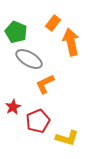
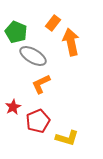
gray ellipse: moved 4 px right, 3 px up
orange L-shape: moved 4 px left
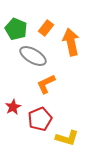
orange rectangle: moved 7 px left, 5 px down
green pentagon: moved 3 px up
orange L-shape: moved 5 px right
red pentagon: moved 2 px right, 2 px up
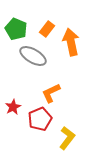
orange rectangle: moved 1 px right, 1 px down
orange L-shape: moved 5 px right, 9 px down
yellow L-shape: rotated 70 degrees counterclockwise
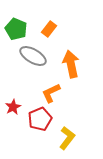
orange rectangle: moved 2 px right
orange arrow: moved 22 px down
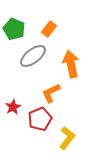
green pentagon: moved 2 px left
gray ellipse: rotated 68 degrees counterclockwise
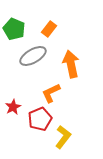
gray ellipse: rotated 8 degrees clockwise
yellow L-shape: moved 4 px left, 1 px up
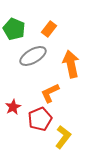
orange L-shape: moved 1 px left
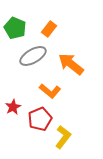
green pentagon: moved 1 px right, 1 px up
orange arrow: rotated 40 degrees counterclockwise
orange L-shape: moved 2 px up; rotated 115 degrees counterclockwise
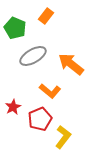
orange rectangle: moved 3 px left, 13 px up
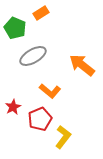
orange rectangle: moved 5 px left, 3 px up; rotated 21 degrees clockwise
orange arrow: moved 11 px right, 1 px down
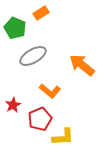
red star: moved 2 px up
yellow L-shape: rotated 50 degrees clockwise
